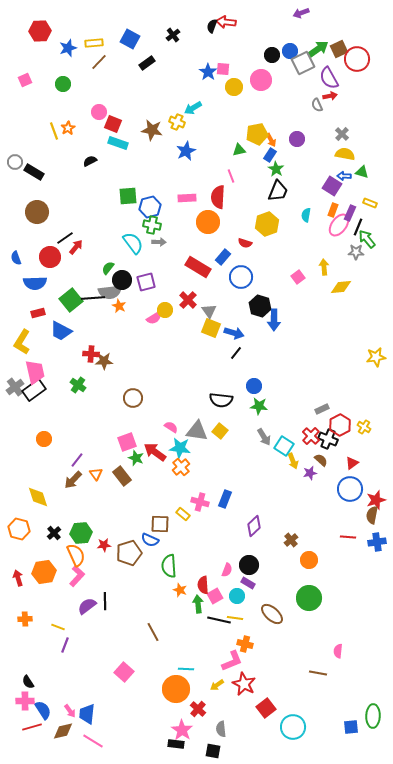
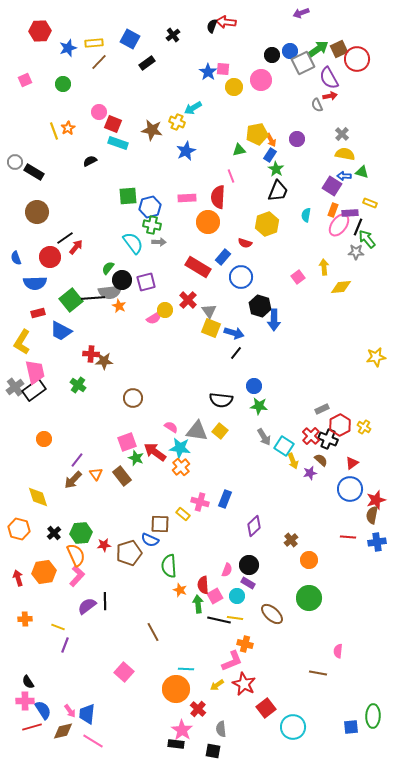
purple rectangle at (350, 213): rotated 63 degrees clockwise
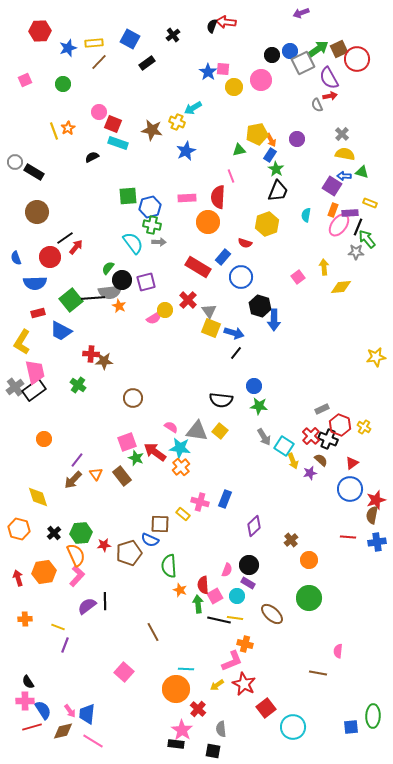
black semicircle at (90, 161): moved 2 px right, 4 px up
red hexagon at (340, 425): rotated 10 degrees counterclockwise
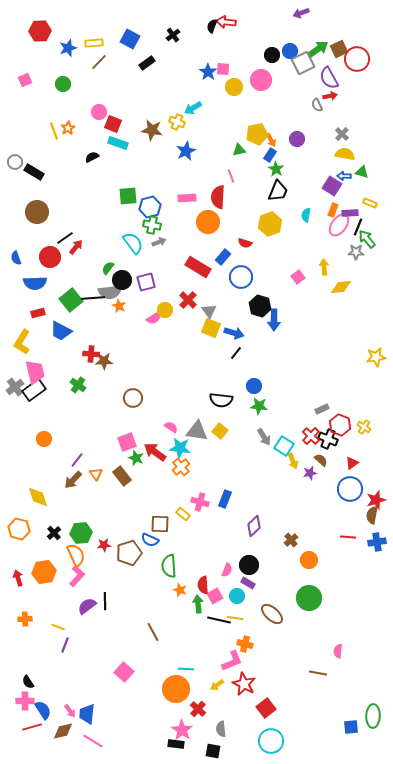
yellow hexagon at (267, 224): moved 3 px right
gray arrow at (159, 242): rotated 24 degrees counterclockwise
cyan circle at (293, 727): moved 22 px left, 14 px down
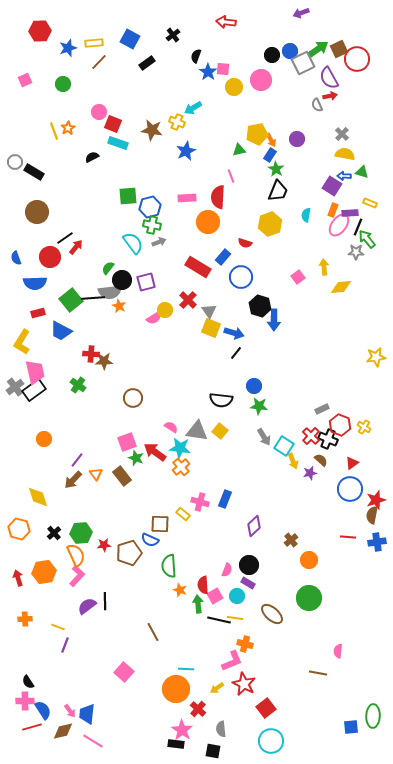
black semicircle at (212, 26): moved 16 px left, 30 px down
yellow arrow at (217, 685): moved 3 px down
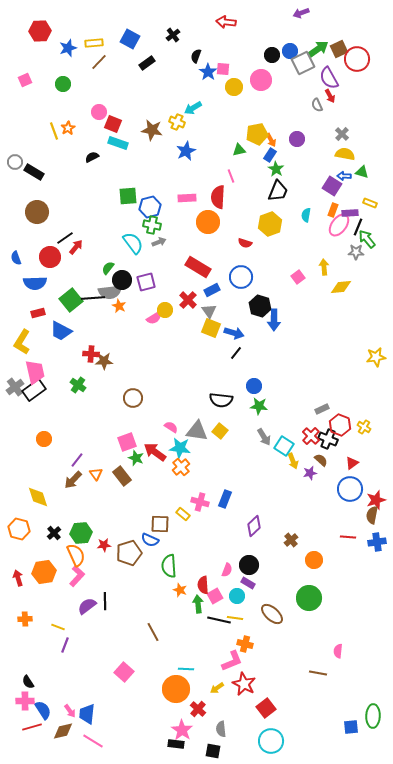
red arrow at (330, 96): rotated 72 degrees clockwise
blue rectangle at (223, 257): moved 11 px left, 33 px down; rotated 21 degrees clockwise
orange circle at (309, 560): moved 5 px right
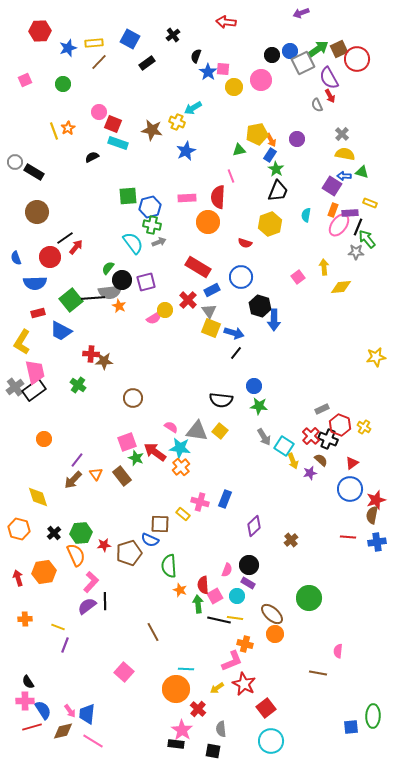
orange circle at (314, 560): moved 39 px left, 74 px down
pink L-shape at (77, 576): moved 14 px right, 6 px down
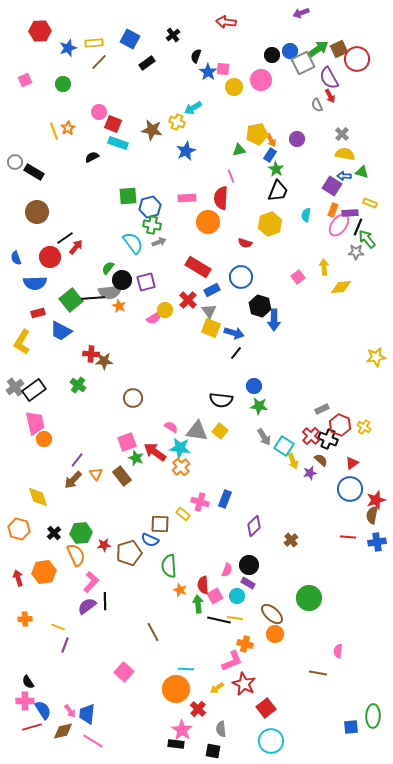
red semicircle at (218, 197): moved 3 px right, 1 px down
pink trapezoid at (35, 372): moved 51 px down
